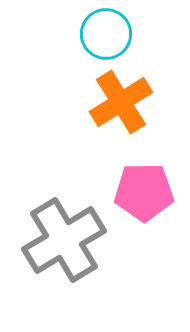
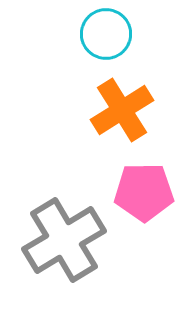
orange cross: moved 1 px right, 8 px down
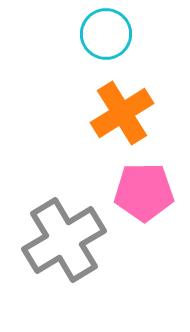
orange cross: moved 3 px down
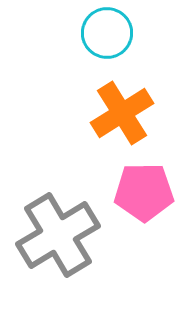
cyan circle: moved 1 px right, 1 px up
gray cross: moved 6 px left, 5 px up
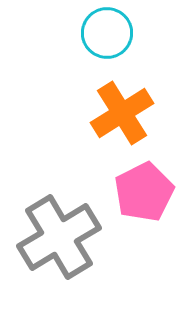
pink pentagon: rotated 26 degrees counterclockwise
gray cross: moved 1 px right, 2 px down
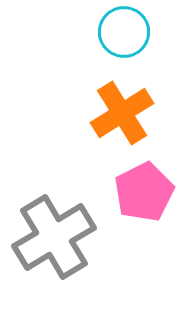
cyan circle: moved 17 px right, 1 px up
gray cross: moved 5 px left
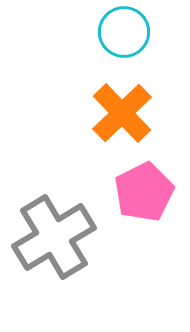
orange cross: rotated 12 degrees counterclockwise
